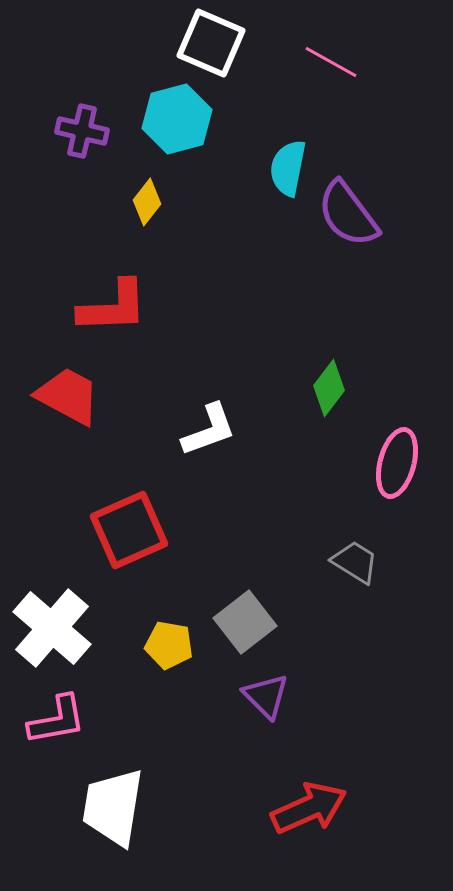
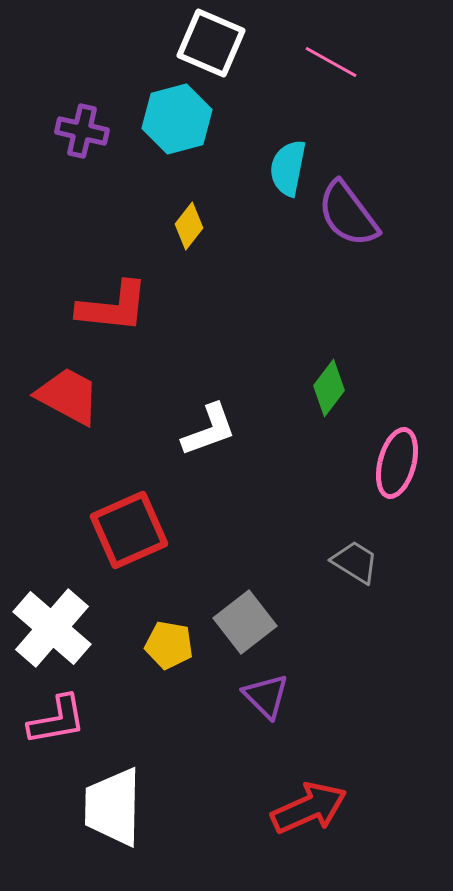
yellow diamond: moved 42 px right, 24 px down
red L-shape: rotated 8 degrees clockwise
white trapezoid: rotated 8 degrees counterclockwise
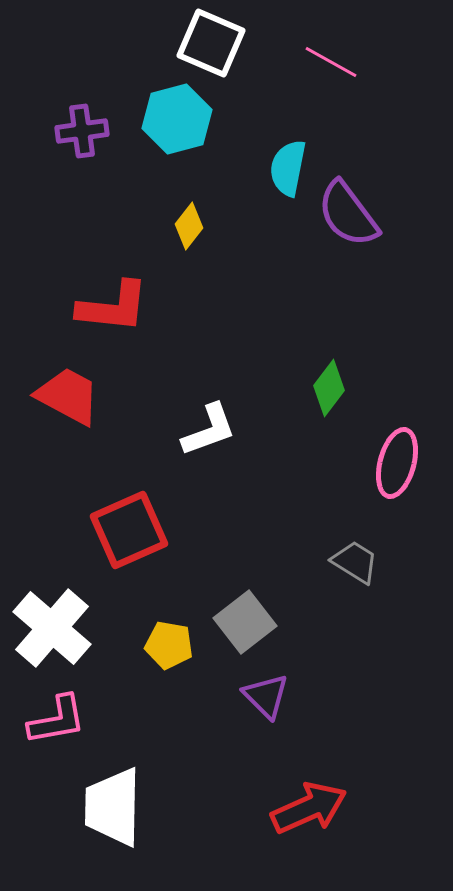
purple cross: rotated 21 degrees counterclockwise
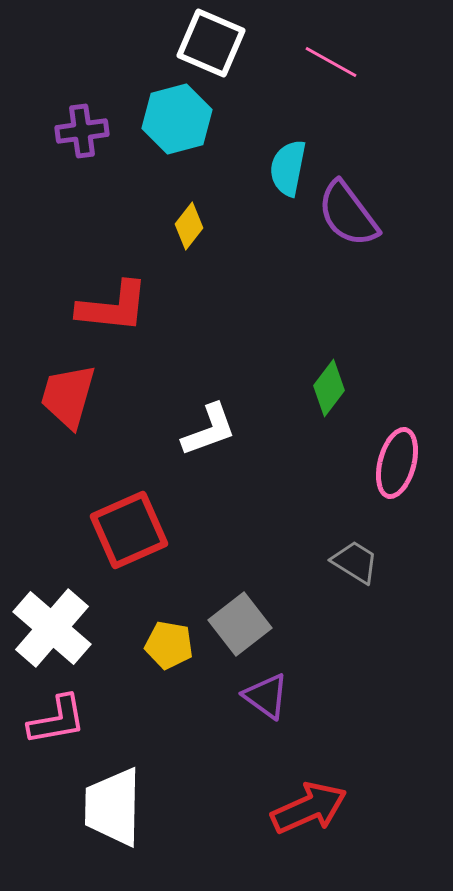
red trapezoid: rotated 102 degrees counterclockwise
gray square: moved 5 px left, 2 px down
purple triangle: rotated 9 degrees counterclockwise
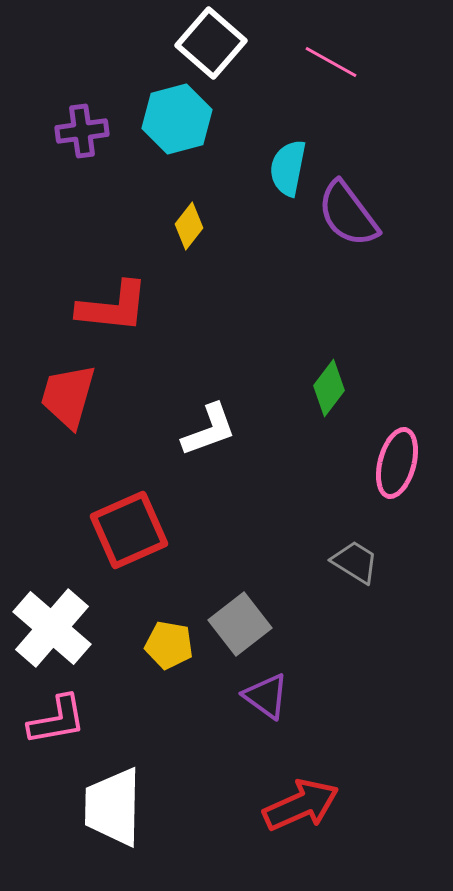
white square: rotated 18 degrees clockwise
red arrow: moved 8 px left, 3 px up
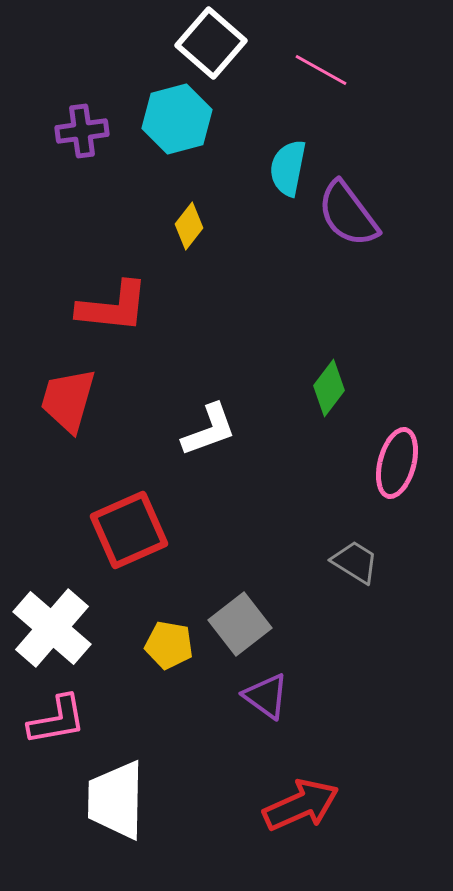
pink line: moved 10 px left, 8 px down
red trapezoid: moved 4 px down
white trapezoid: moved 3 px right, 7 px up
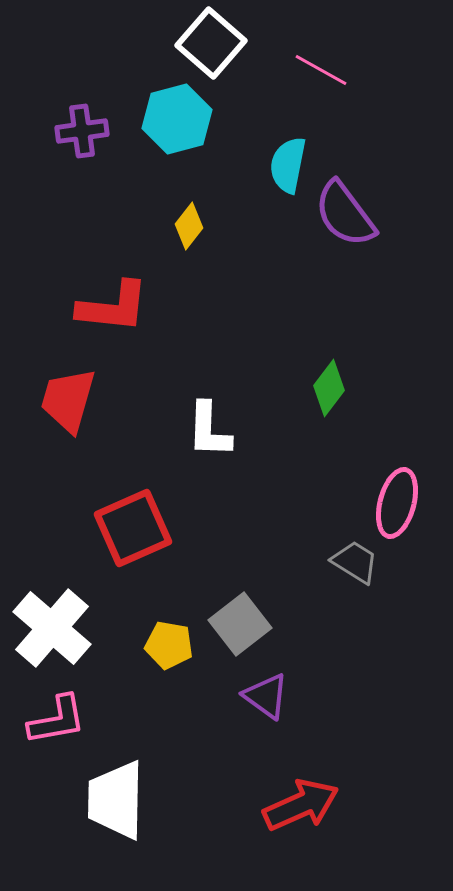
cyan semicircle: moved 3 px up
purple semicircle: moved 3 px left
white L-shape: rotated 112 degrees clockwise
pink ellipse: moved 40 px down
red square: moved 4 px right, 2 px up
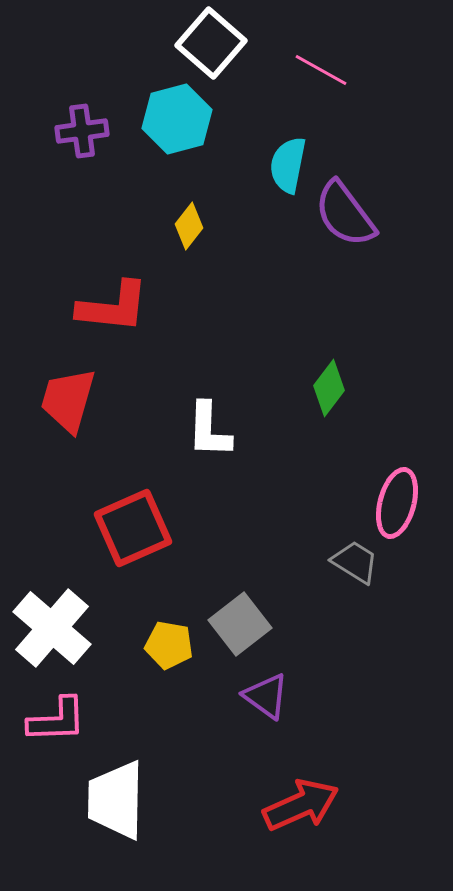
pink L-shape: rotated 8 degrees clockwise
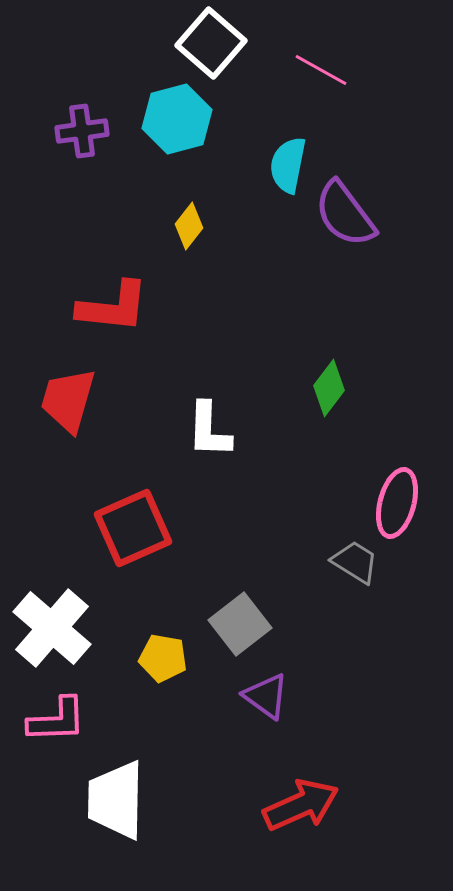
yellow pentagon: moved 6 px left, 13 px down
